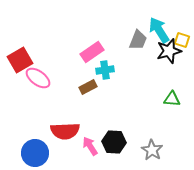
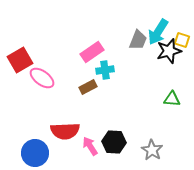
cyan arrow: moved 1 px left, 2 px down; rotated 116 degrees counterclockwise
pink ellipse: moved 4 px right
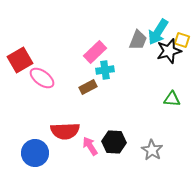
pink rectangle: moved 3 px right; rotated 10 degrees counterclockwise
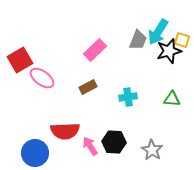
pink rectangle: moved 2 px up
cyan cross: moved 23 px right, 27 px down
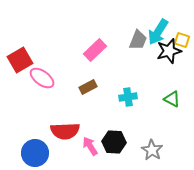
green triangle: rotated 24 degrees clockwise
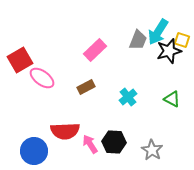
brown rectangle: moved 2 px left
cyan cross: rotated 30 degrees counterclockwise
pink arrow: moved 2 px up
blue circle: moved 1 px left, 2 px up
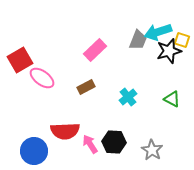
cyan arrow: rotated 40 degrees clockwise
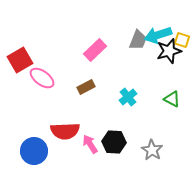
cyan arrow: moved 3 px down
